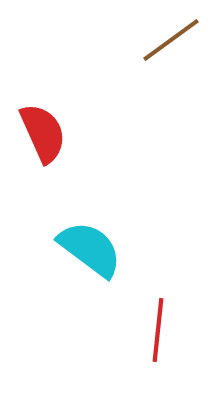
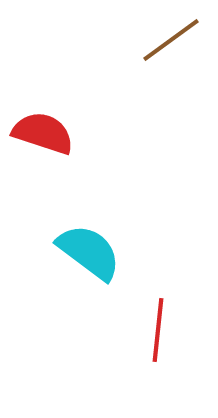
red semicircle: rotated 48 degrees counterclockwise
cyan semicircle: moved 1 px left, 3 px down
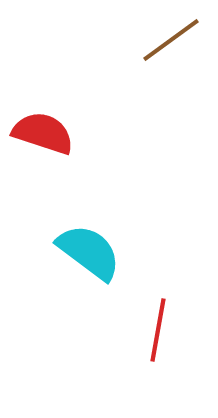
red line: rotated 4 degrees clockwise
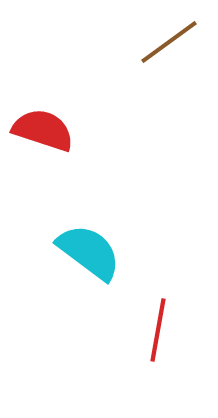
brown line: moved 2 px left, 2 px down
red semicircle: moved 3 px up
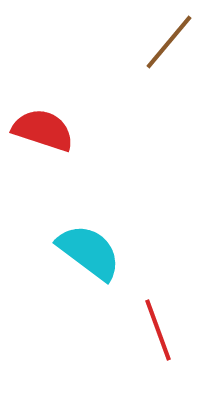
brown line: rotated 14 degrees counterclockwise
red line: rotated 30 degrees counterclockwise
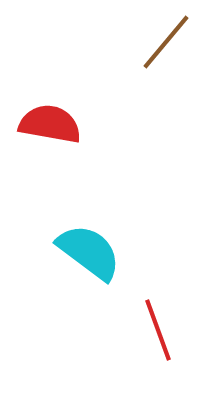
brown line: moved 3 px left
red semicircle: moved 7 px right, 6 px up; rotated 8 degrees counterclockwise
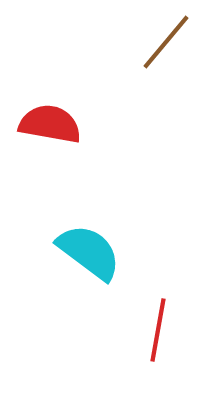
red line: rotated 30 degrees clockwise
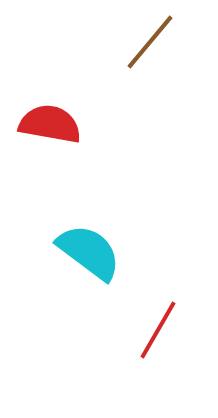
brown line: moved 16 px left
red line: rotated 20 degrees clockwise
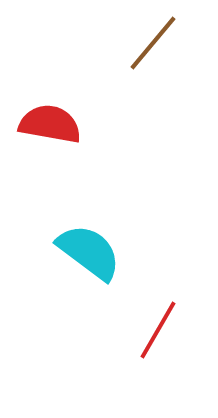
brown line: moved 3 px right, 1 px down
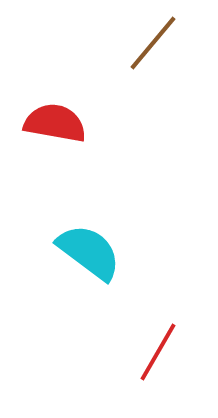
red semicircle: moved 5 px right, 1 px up
red line: moved 22 px down
